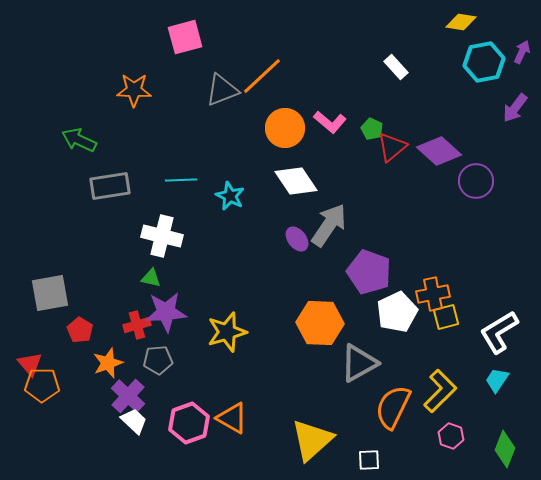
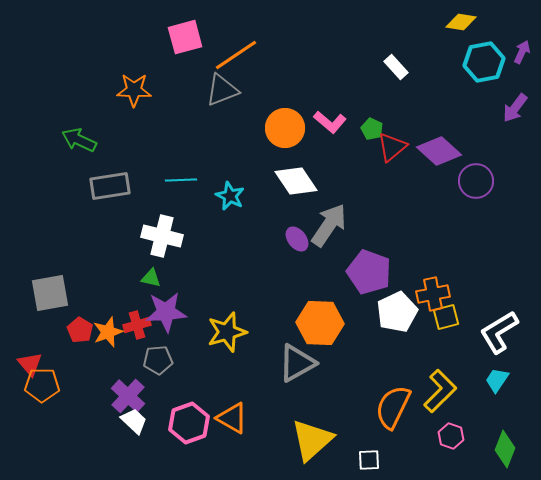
orange line at (262, 76): moved 26 px left, 21 px up; rotated 9 degrees clockwise
orange star at (108, 363): moved 31 px up
gray triangle at (359, 363): moved 62 px left
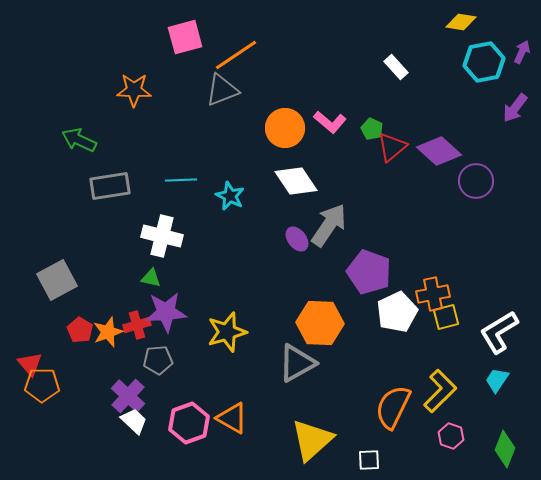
gray square at (50, 293): moved 7 px right, 13 px up; rotated 18 degrees counterclockwise
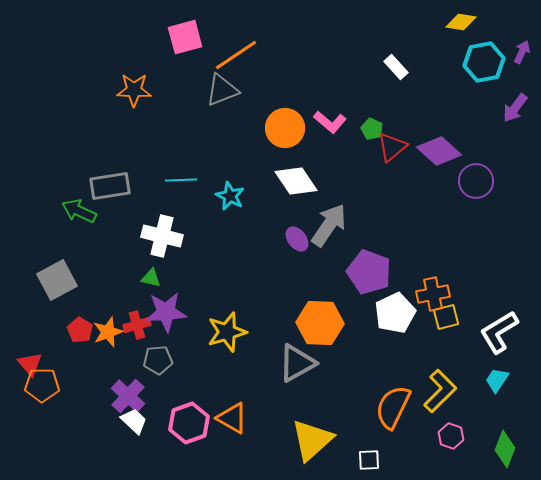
green arrow at (79, 140): moved 71 px down
white pentagon at (397, 312): moved 2 px left, 1 px down
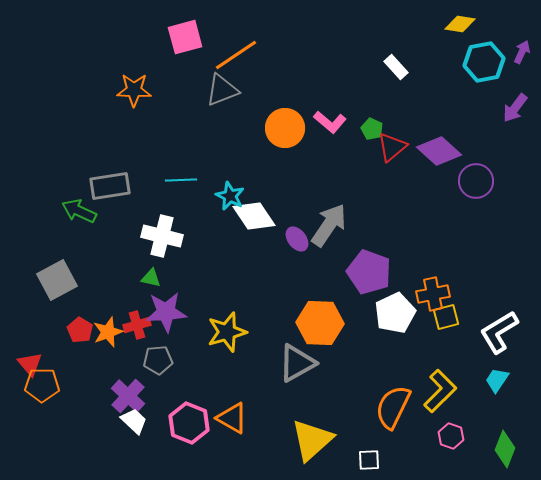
yellow diamond at (461, 22): moved 1 px left, 2 px down
white diamond at (296, 181): moved 42 px left, 35 px down
pink hexagon at (189, 423): rotated 18 degrees counterclockwise
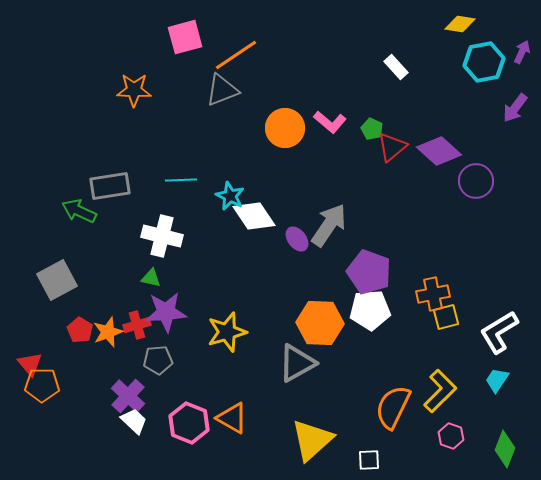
white pentagon at (395, 313): moved 25 px left, 3 px up; rotated 21 degrees clockwise
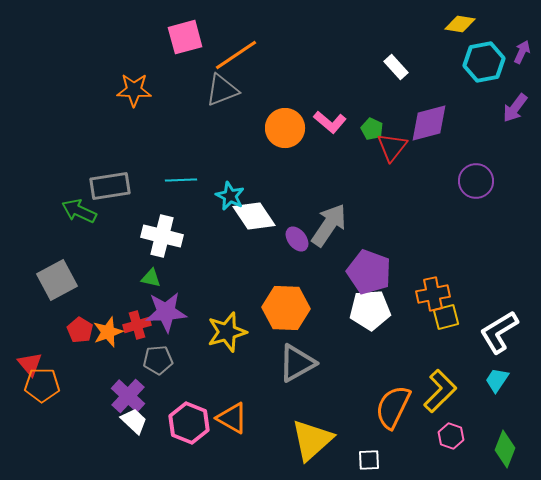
red triangle at (392, 147): rotated 12 degrees counterclockwise
purple diamond at (439, 151): moved 10 px left, 28 px up; rotated 57 degrees counterclockwise
orange hexagon at (320, 323): moved 34 px left, 15 px up
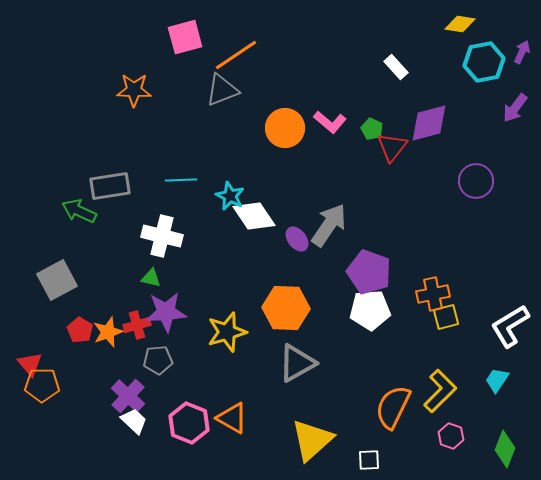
white L-shape at (499, 332): moved 11 px right, 6 px up
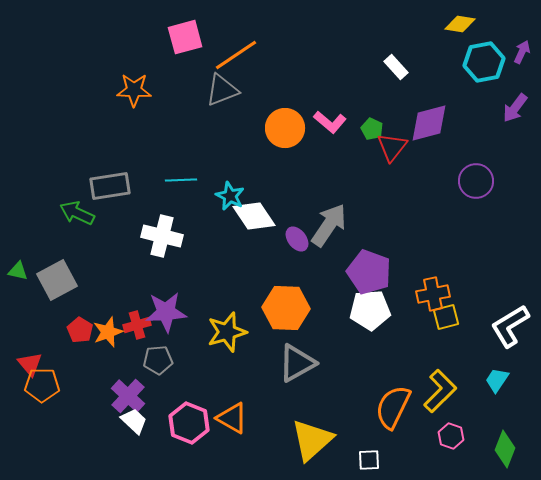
green arrow at (79, 211): moved 2 px left, 2 px down
green triangle at (151, 278): moved 133 px left, 7 px up
